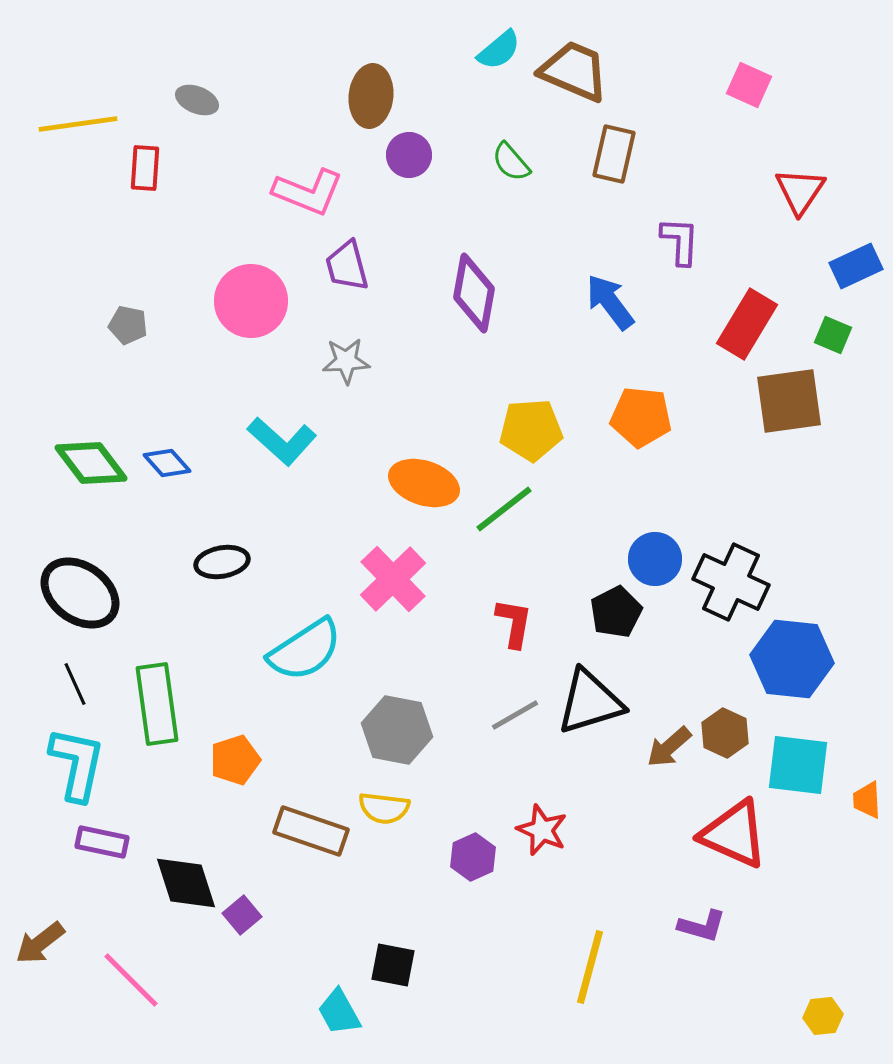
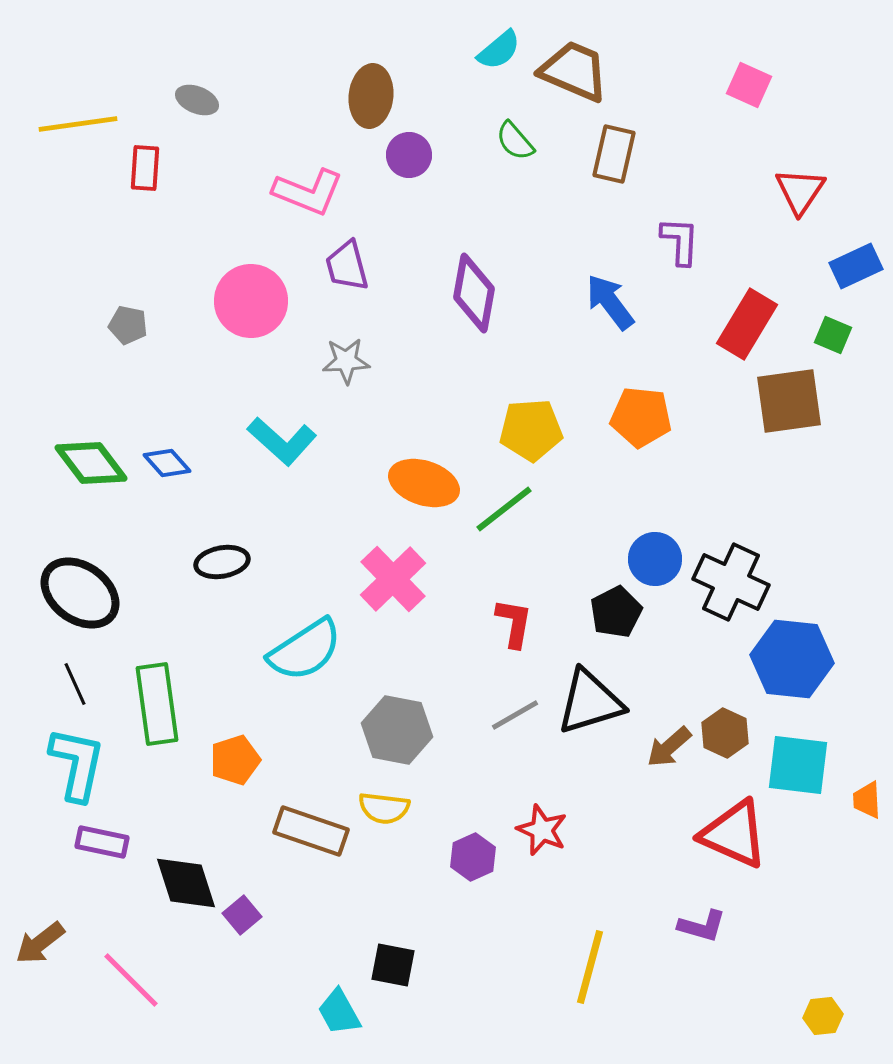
green semicircle at (511, 162): moved 4 px right, 21 px up
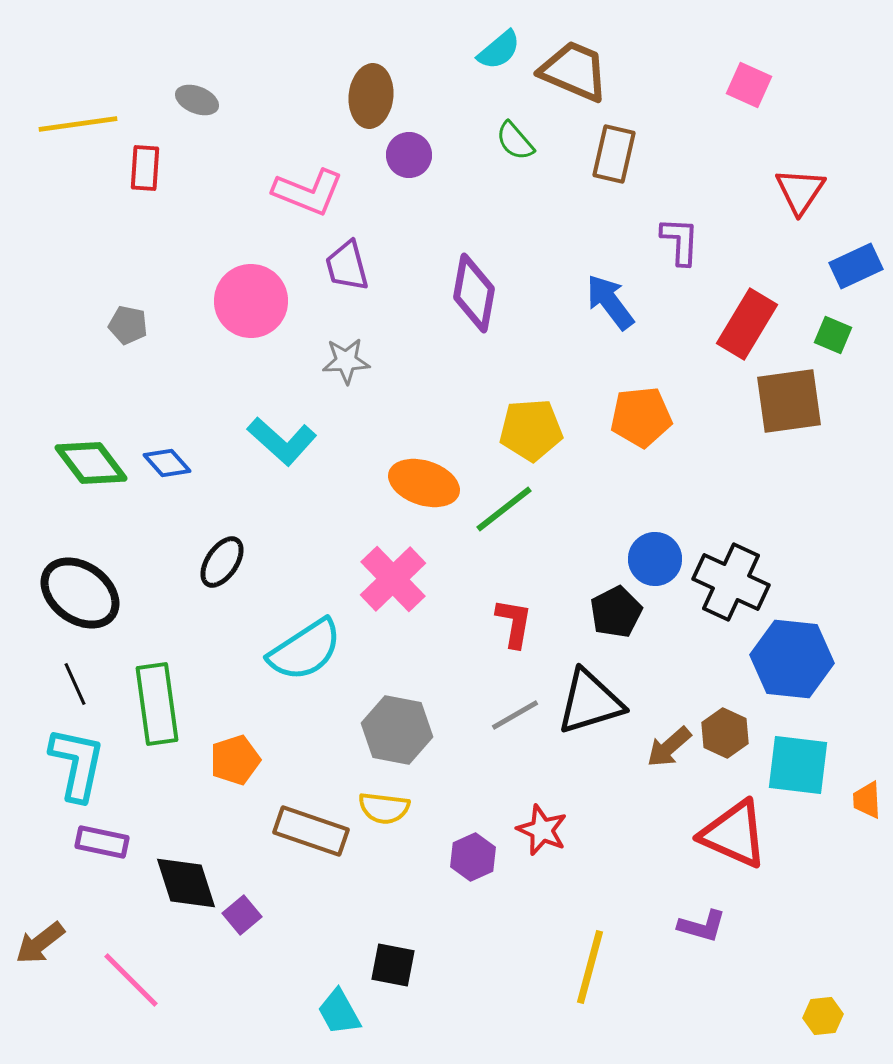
orange pentagon at (641, 417): rotated 12 degrees counterclockwise
black ellipse at (222, 562): rotated 46 degrees counterclockwise
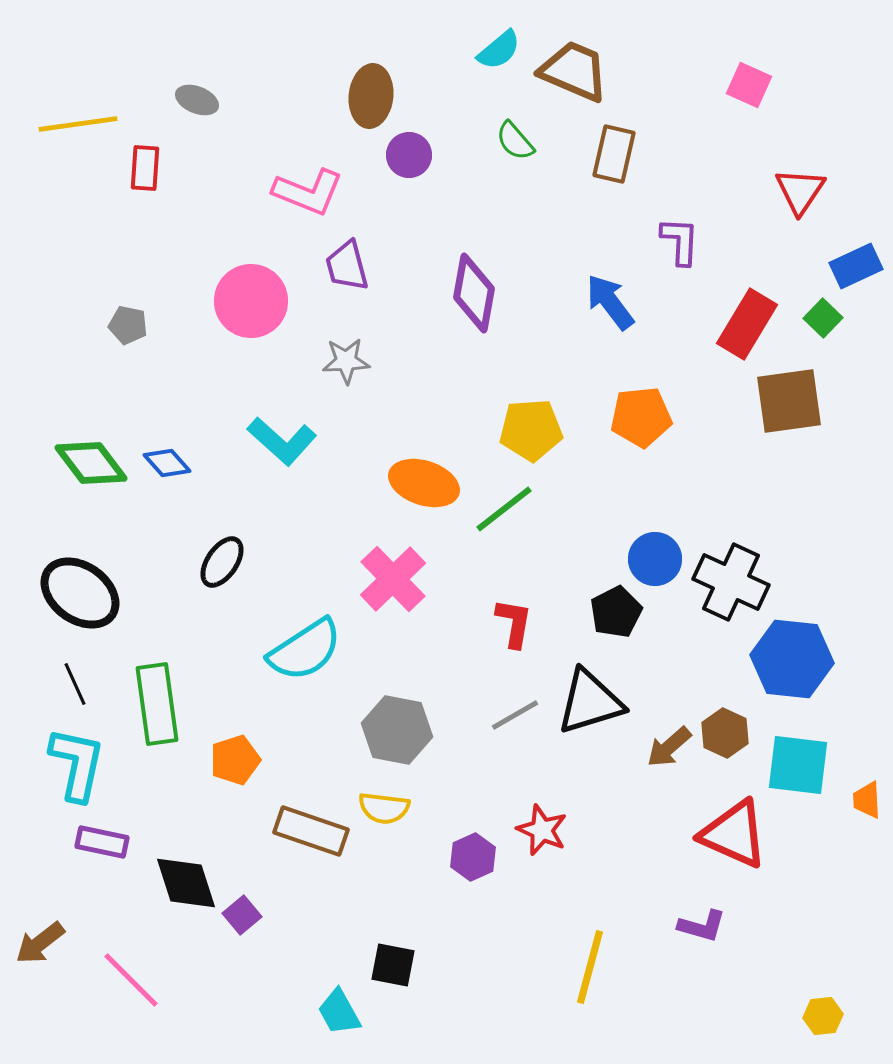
green square at (833, 335): moved 10 px left, 17 px up; rotated 21 degrees clockwise
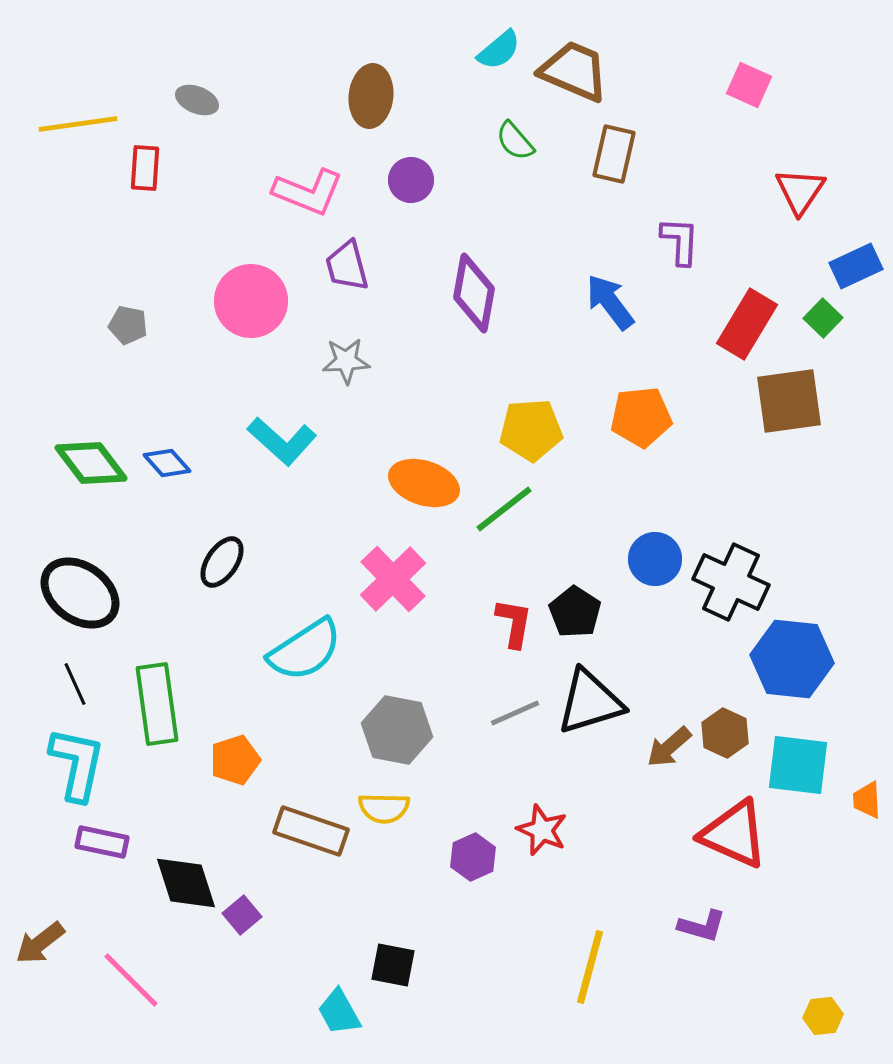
purple circle at (409, 155): moved 2 px right, 25 px down
black pentagon at (616, 612): moved 41 px left; rotated 12 degrees counterclockwise
gray line at (515, 715): moved 2 px up; rotated 6 degrees clockwise
yellow semicircle at (384, 808): rotated 6 degrees counterclockwise
